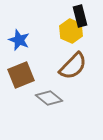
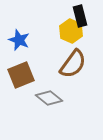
brown semicircle: moved 2 px up; rotated 8 degrees counterclockwise
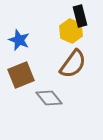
gray diamond: rotated 12 degrees clockwise
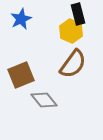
black rectangle: moved 2 px left, 2 px up
blue star: moved 2 px right, 21 px up; rotated 25 degrees clockwise
gray diamond: moved 5 px left, 2 px down
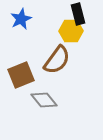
yellow hexagon: rotated 25 degrees counterclockwise
brown semicircle: moved 16 px left, 4 px up
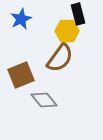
yellow hexagon: moved 4 px left
brown semicircle: moved 3 px right, 2 px up
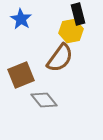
blue star: rotated 15 degrees counterclockwise
yellow hexagon: moved 4 px right; rotated 10 degrees counterclockwise
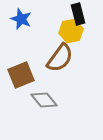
blue star: rotated 10 degrees counterclockwise
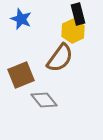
yellow hexagon: moved 2 px right; rotated 15 degrees counterclockwise
